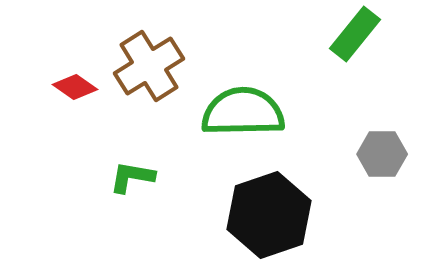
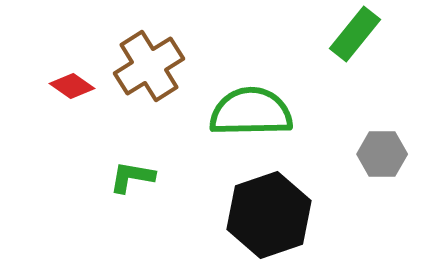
red diamond: moved 3 px left, 1 px up
green semicircle: moved 8 px right
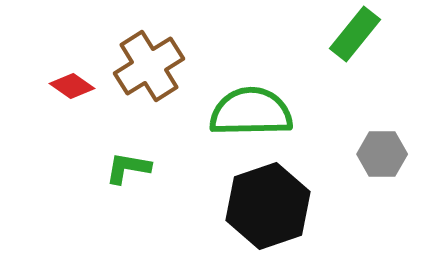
green L-shape: moved 4 px left, 9 px up
black hexagon: moved 1 px left, 9 px up
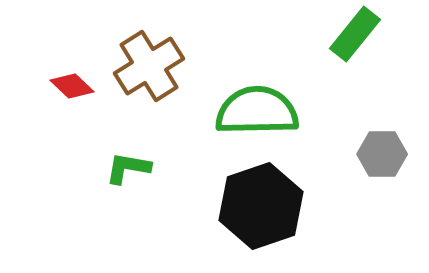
red diamond: rotated 9 degrees clockwise
green semicircle: moved 6 px right, 1 px up
black hexagon: moved 7 px left
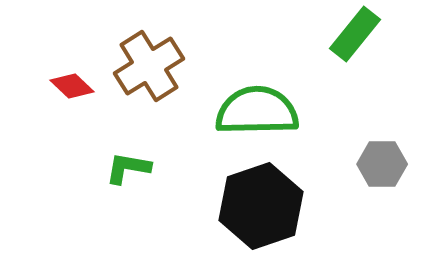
gray hexagon: moved 10 px down
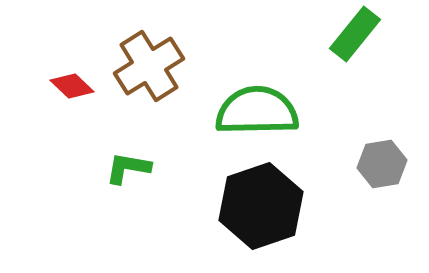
gray hexagon: rotated 9 degrees counterclockwise
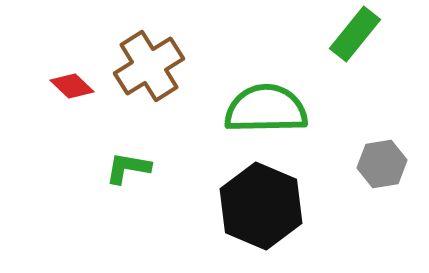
green semicircle: moved 9 px right, 2 px up
black hexagon: rotated 18 degrees counterclockwise
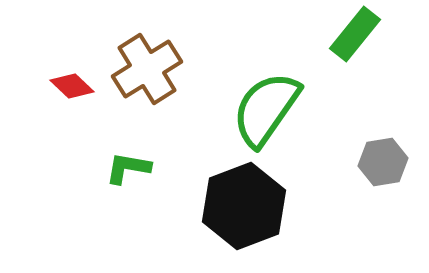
brown cross: moved 2 px left, 3 px down
green semicircle: rotated 54 degrees counterclockwise
gray hexagon: moved 1 px right, 2 px up
black hexagon: moved 17 px left; rotated 16 degrees clockwise
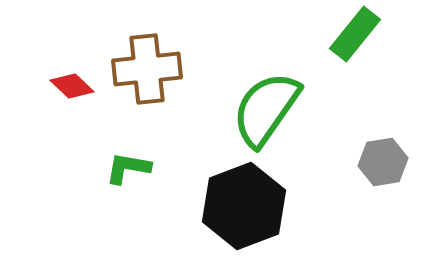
brown cross: rotated 26 degrees clockwise
